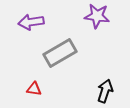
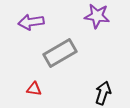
black arrow: moved 2 px left, 2 px down
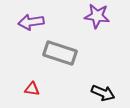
gray rectangle: rotated 48 degrees clockwise
red triangle: moved 2 px left
black arrow: rotated 95 degrees clockwise
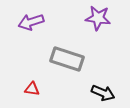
purple star: moved 1 px right, 2 px down
purple arrow: rotated 10 degrees counterclockwise
gray rectangle: moved 7 px right, 6 px down
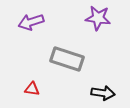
black arrow: rotated 15 degrees counterclockwise
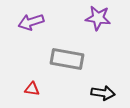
gray rectangle: rotated 8 degrees counterclockwise
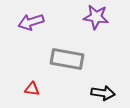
purple star: moved 2 px left, 1 px up
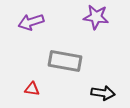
gray rectangle: moved 2 px left, 2 px down
